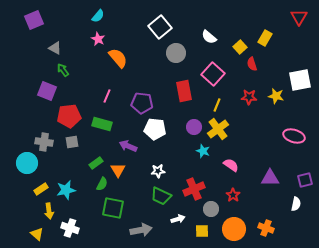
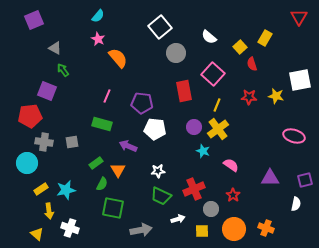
red pentagon at (69, 116): moved 39 px left
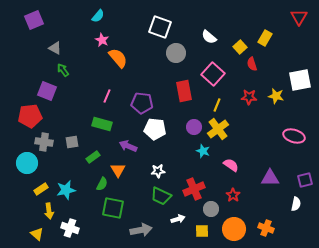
white square at (160, 27): rotated 30 degrees counterclockwise
pink star at (98, 39): moved 4 px right, 1 px down
green rectangle at (96, 163): moved 3 px left, 6 px up
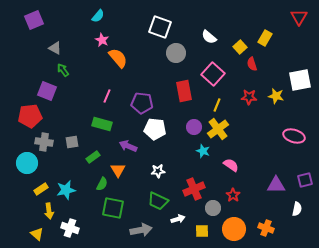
purple triangle at (270, 178): moved 6 px right, 7 px down
green trapezoid at (161, 196): moved 3 px left, 5 px down
white semicircle at (296, 204): moved 1 px right, 5 px down
gray circle at (211, 209): moved 2 px right, 1 px up
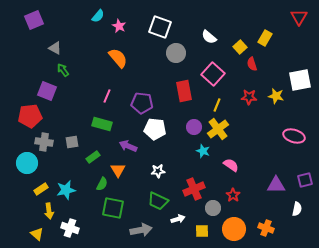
pink star at (102, 40): moved 17 px right, 14 px up
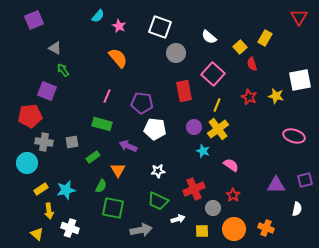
red star at (249, 97): rotated 21 degrees clockwise
green semicircle at (102, 184): moved 1 px left, 2 px down
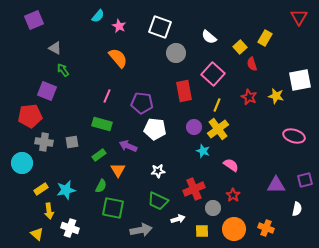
green rectangle at (93, 157): moved 6 px right, 2 px up
cyan circle at (27, 163): moved 5 px left
